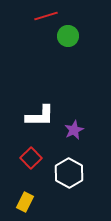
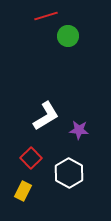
white L-shape: moved 6 px right; rotated 32 degrees counterclockwise
purple star: moved 5 px right; rotated 30 degrees clockwise
yellow rectangle: moved 2 px left, 11 px up
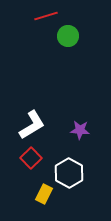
white L-shape: moved 14 px left, 9 px down
purple star: moved 1 px right
yellow rectangle: moved 21 px right, 3 px down
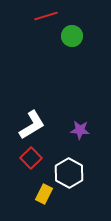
green circle: moved 4 px right
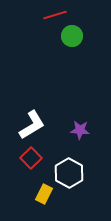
red line: moved 9 px right, 1 px up
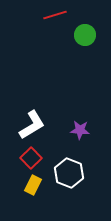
green circle: moved 13 px right, 1 px up
white hexagon: rotated 8 degrees counterclockwise
yellow rectangle: moved 11 px left, 9 px up
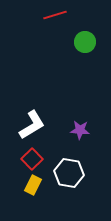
green circle: moved 7 px down
red square: moved 1 px right, 1 px down
white hexagon: rotated 12 degrees counterclockwise
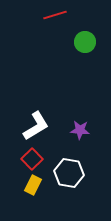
white L-shape: moved 4 px right, 1 px down
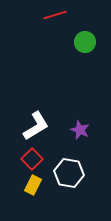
purple star: rotated 18 degrees clockwise
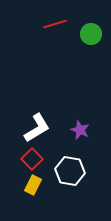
red line: moved 9 px down
green circle: moved 6 px right, 8 px up
white L-shape: moved 1 px right, 2 px down
white hexagon: moved 1 px right, 2 px up
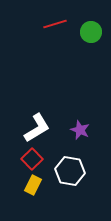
green circle: moved 2 px up
